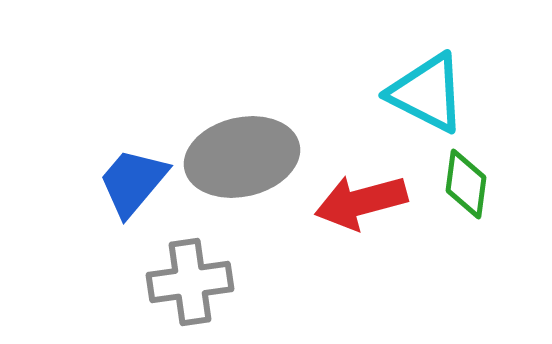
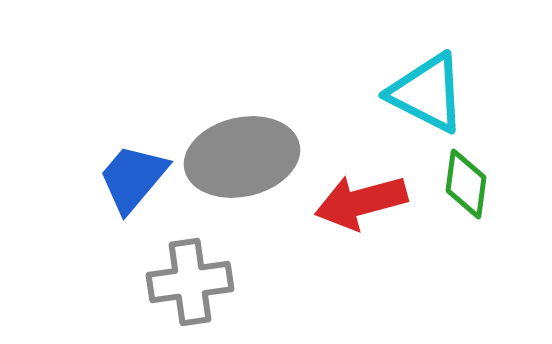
blue trapezoid: moved 4 px up
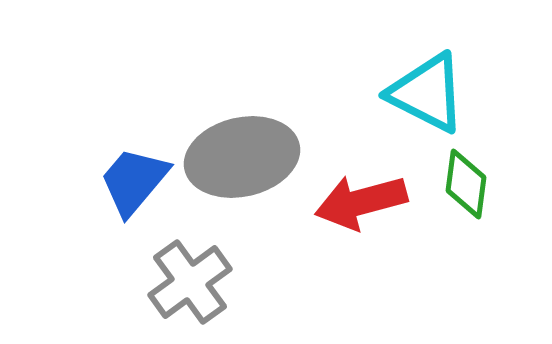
blue trapezoid: moved 1 px right, 3 px down
gray cross: rotated 28 degrees counterclockwise
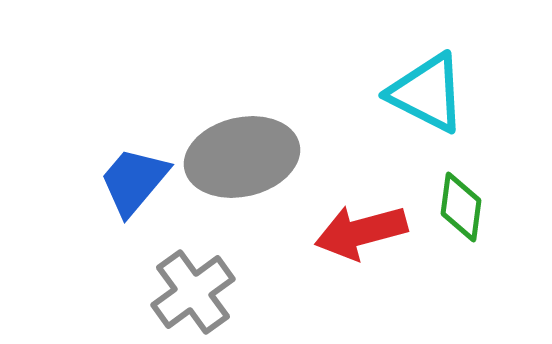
green diamond: moved 5 px left, 23 px down
red arrow: moved 30 px down
gray cross: moved 3 px right, 10 px down
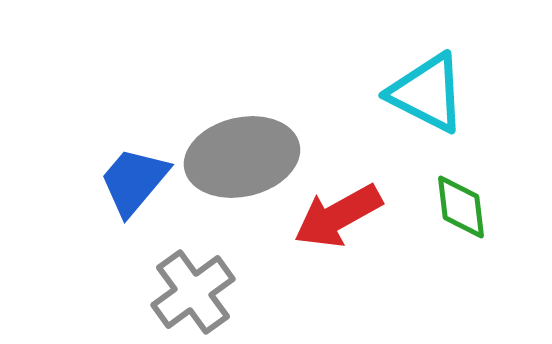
green diamond: rotated 14 degrees counterclockwise
red arrow: moved 23 px left, 16 px up; rotated 14 degrees counterclockwise
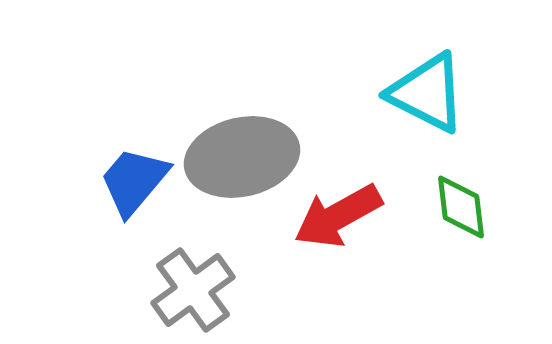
gray cross: moved 2 px up
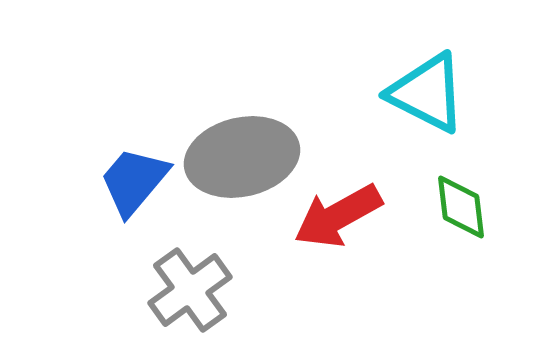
gray cross: moved 3 px left
